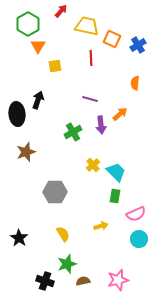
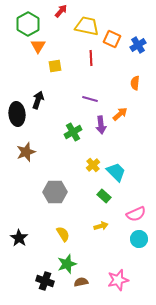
green rectangle: moved 11 px left; rotated 56 degrees counterclockwise
brown semicircle: moved 2 px left, 1 px down
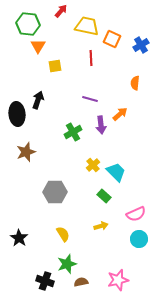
green hexagon: rotated 25 degrees counterclockwise
blue cross: moved 3 px right
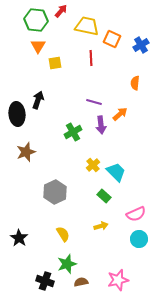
green hexagon: moved 8 px right, 4 px up
yellow square: moved 3 px up
purple line: moved 4 px right, 3 px down
gray hexagon: rotated 25 degrees counterclockwise
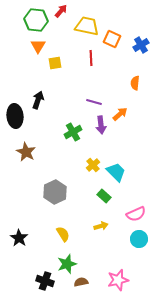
black ellipse: moved 2 px left, 2 px down
brown star: rotated 24 degrees counterclockwise
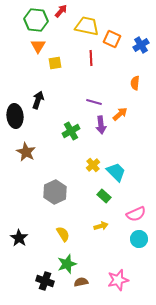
green cross: moved 2 px left, 1 px up
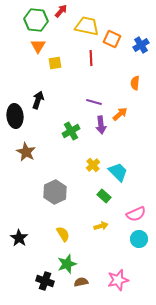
cyan trapezoid: moved 2 px right
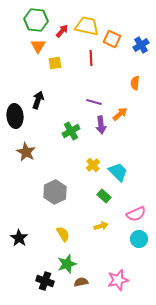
red arrow: moved 1 px right, 20 px down
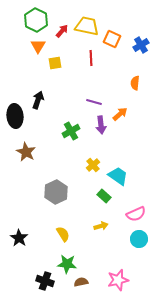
green hexagon: rotated 20 degrees clockwise
cyan trapezoid: moved 4 px down; rotated 10 degrees counterclockwise
gray hexagon: moved 1 px right
green star: rotated 24 degrees clockwise
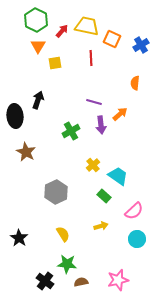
pink semicircle: moved 2 px left, 3 px up; rotated 18 degrees counterclockwise
cyan circle: moved 2 px left
black cross: rotated 18 degrees clockwise
